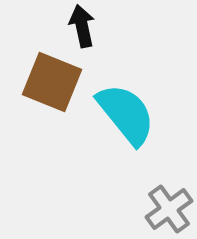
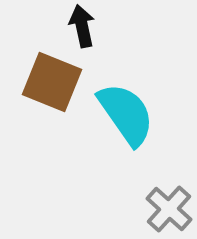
cyan semicircle: rotated 4 degrees clockwise
gray cross: rotated 12 degrees counterclockwise
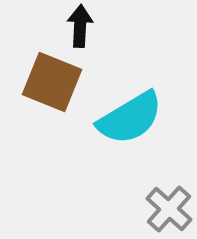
black arrow: moved 2 px left; rotated 15 degrees clockwise
cyan semicircle: moved 4 px right, 4 px down; rotated 94 degrees clockwise
